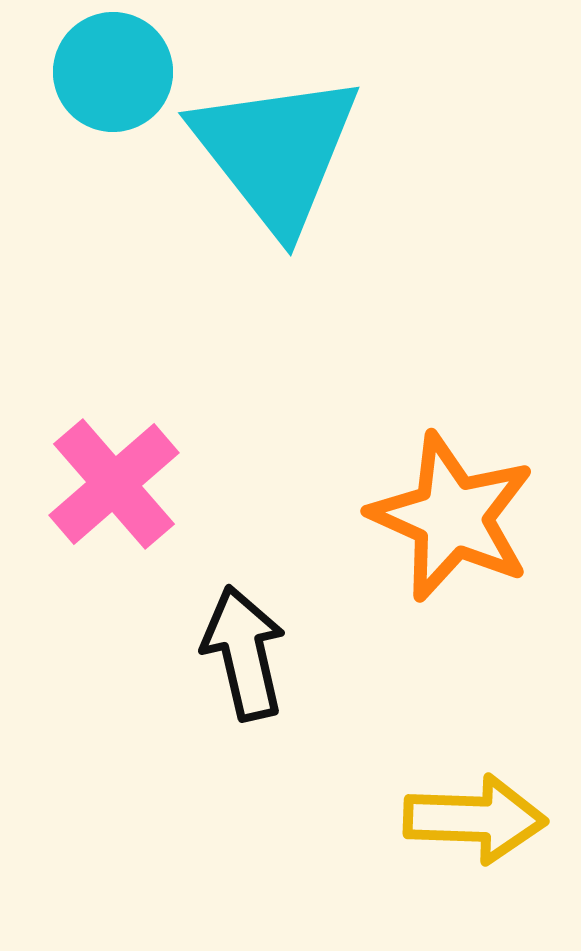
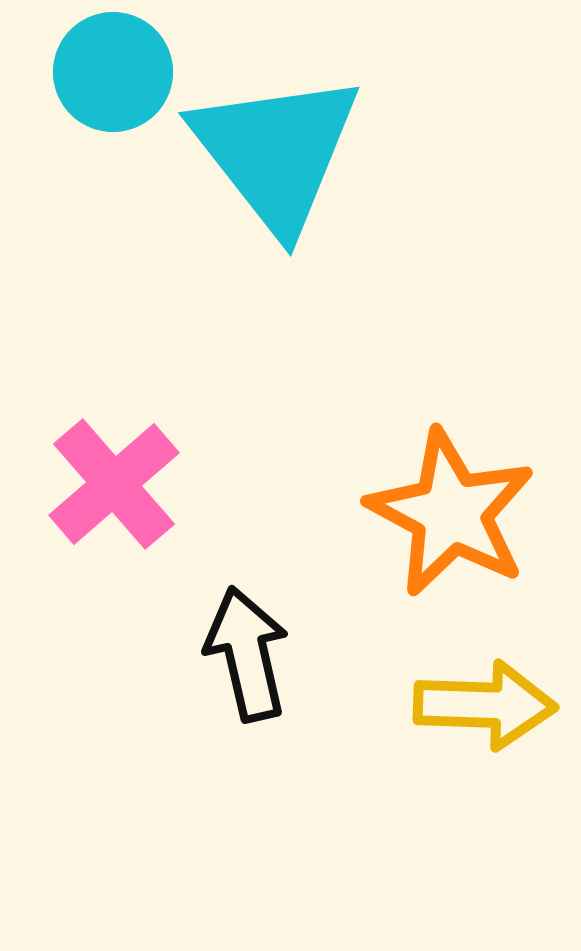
orange star: moved 1 px left, 4 px up; rotated 4 degrees clockwise
black arrow: moved 3 px right, 1 px down
yellow arrow: moved 10 px right, 114 px up
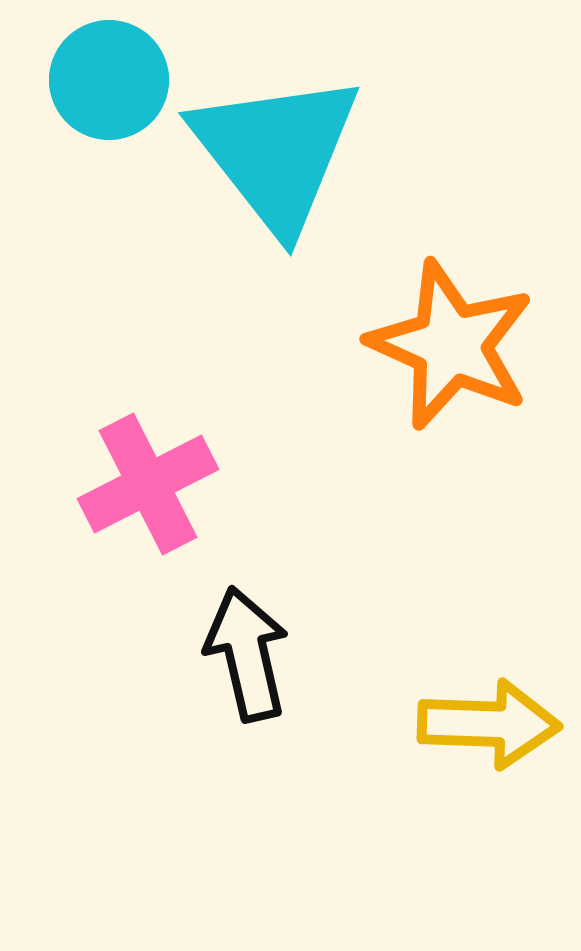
cyan circle: moved 4 px left, 8 px down
pink cross: moved 34 px right; rotated 14 degrees clockwise
orange star: moved 168 px up; rotated 4 degrees counterclockwise
yellow arrow: moved 4 px right, 19 px down
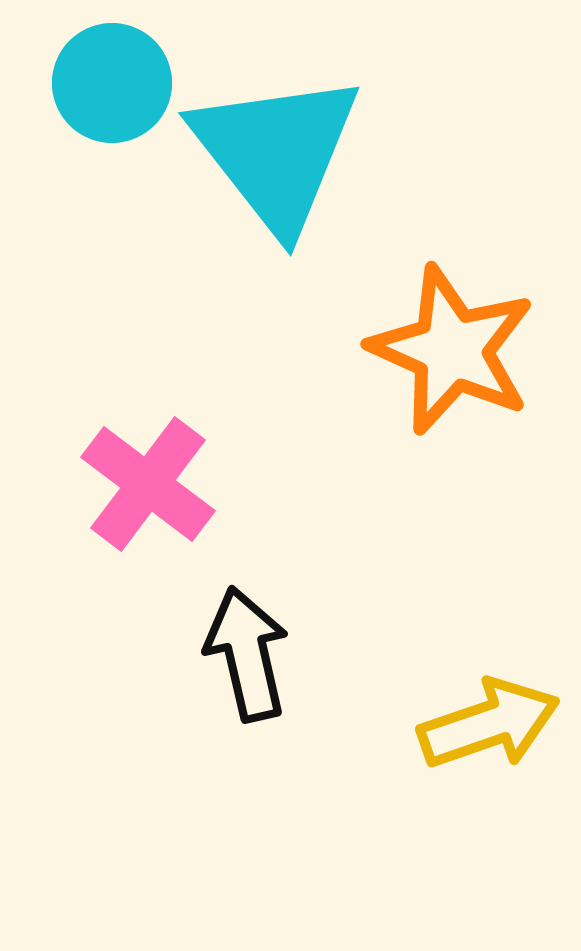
cyan circle: moved 3 px right, 3 px down
orange star: moved 1 px right, 5 px down
pink cross: rotated 26 degrees counterclockwise
yellow arrow: rotated 21 degrees counterclockwise
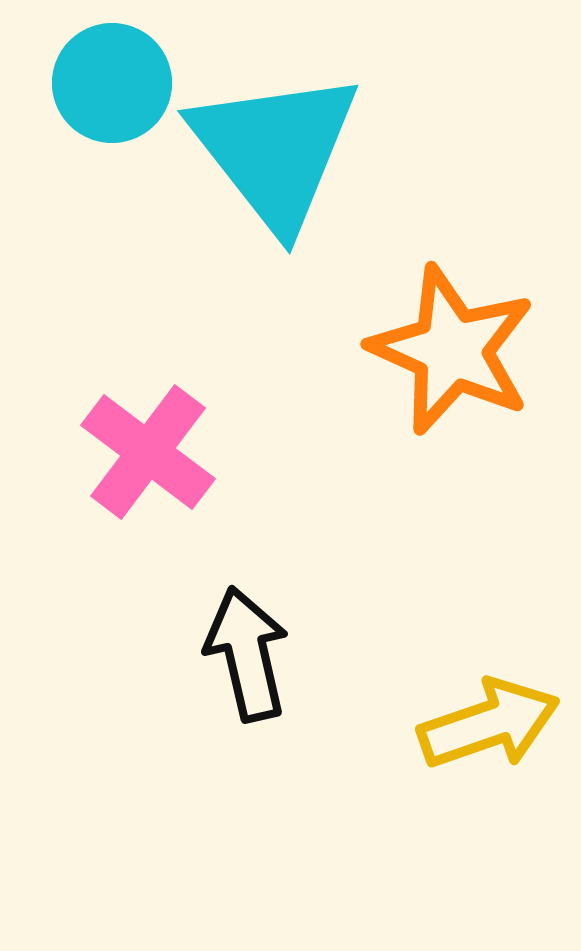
cyan triangle: moved 1 px left, 2 px up
pink cross: moved 32 px up
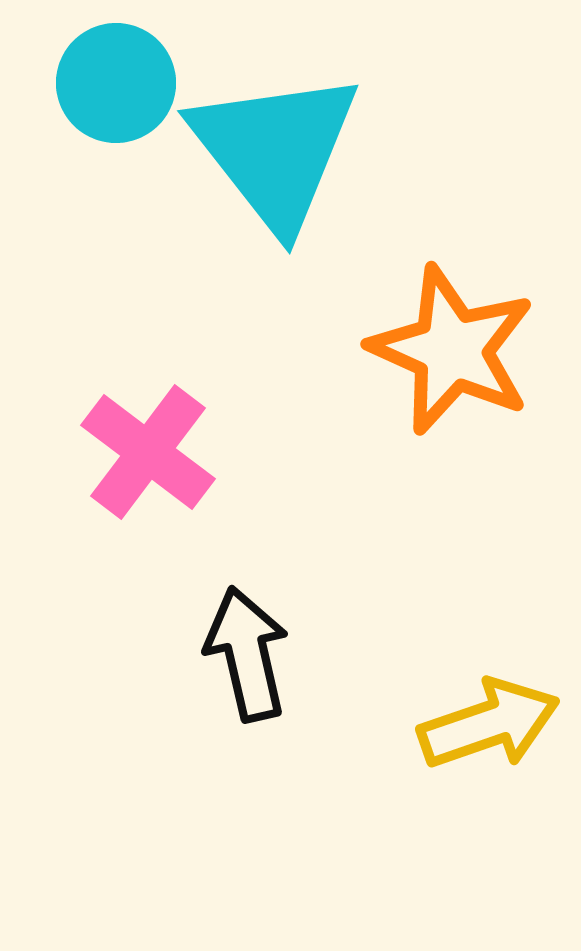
cyan circle: moved 4 px right
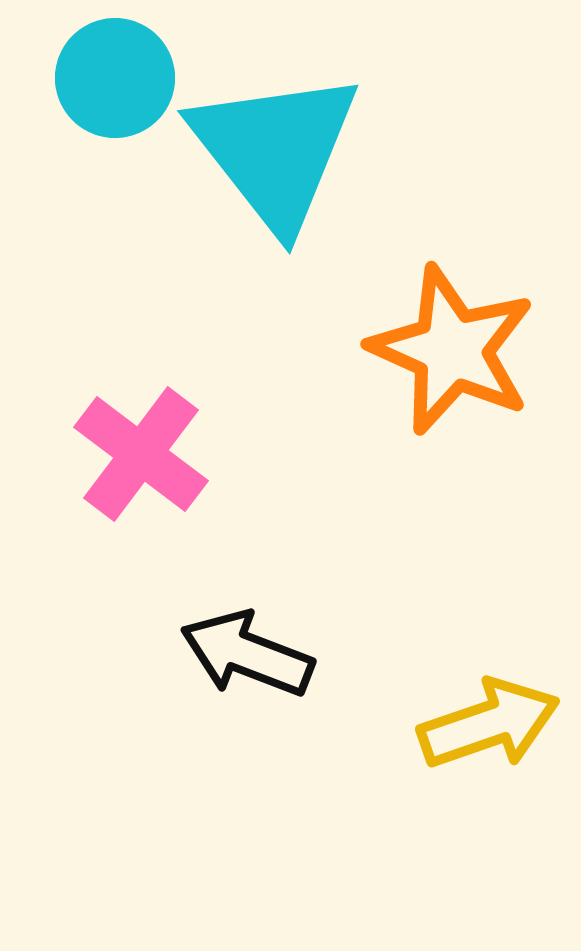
cyan circle: moved 1 px left, 5 px up
pink cross: moved 7 px left, 2 px down
black arrow: rotated 56 degrees counterclockwise
